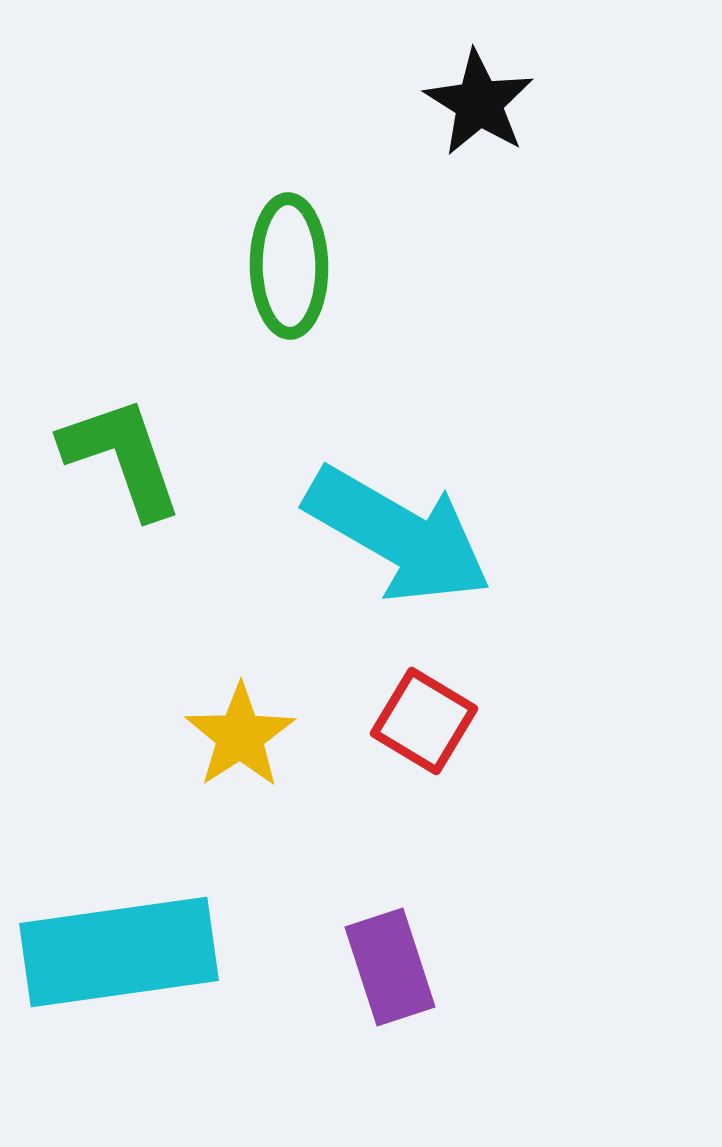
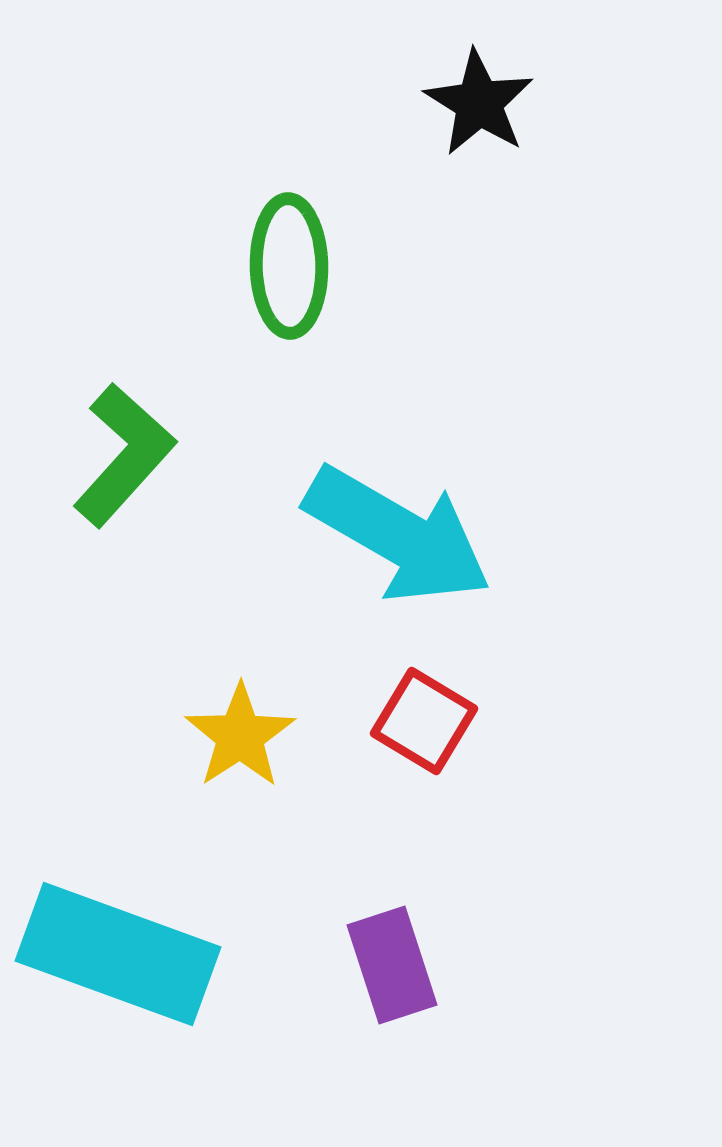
green L-shape: moved 2 px right, 2 px up; rotated 61 degrees clockwise
cyan rectangle: moved 1 px left, 2 px down; rotated 28 degrees clockwise
purple rectangle: moved 2 px right, 2 px up
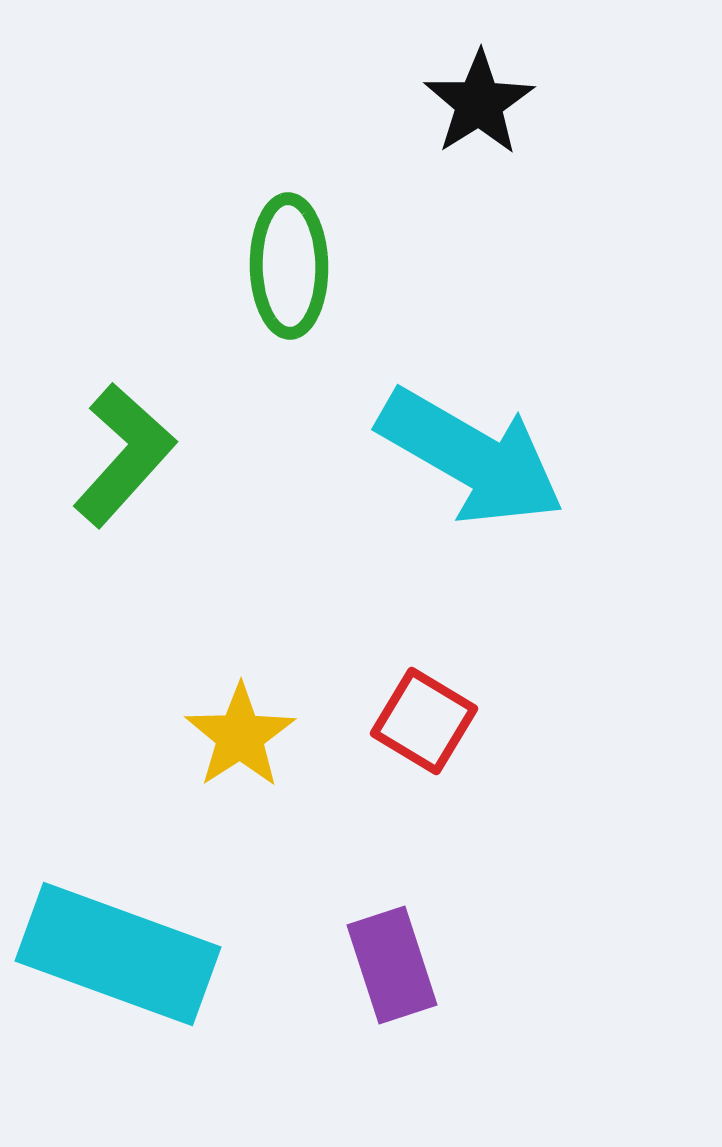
black star: rotated 8 degrees clockwise
cyan arrow: moved 73 px right, 78 px up
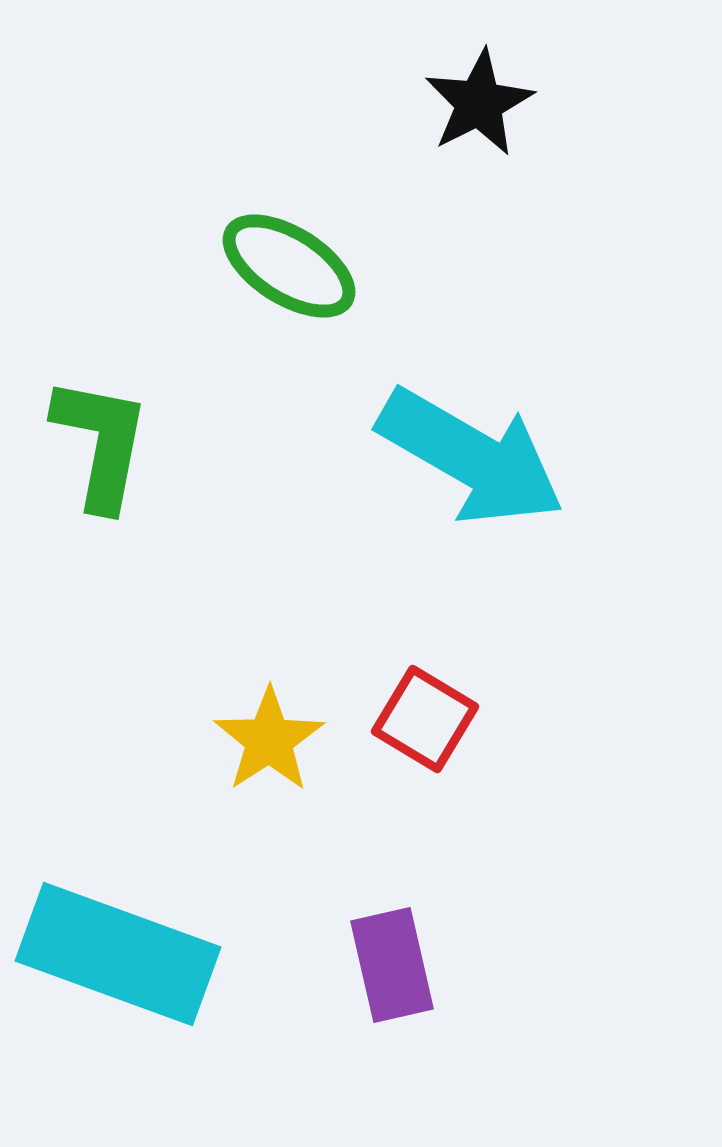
black star: rotated 5 degrees clockwise
green ellipse: rotated 57 degrees counterclockwise
green L-shape: moved 23 px left, 12 px up; rotated 31 degrees counterclockwise
red square: moved 1 px right, 2 px up
yellow star: moved 29 px right, 4 px down
purple rectangle: rotated 5 degrees clockwise
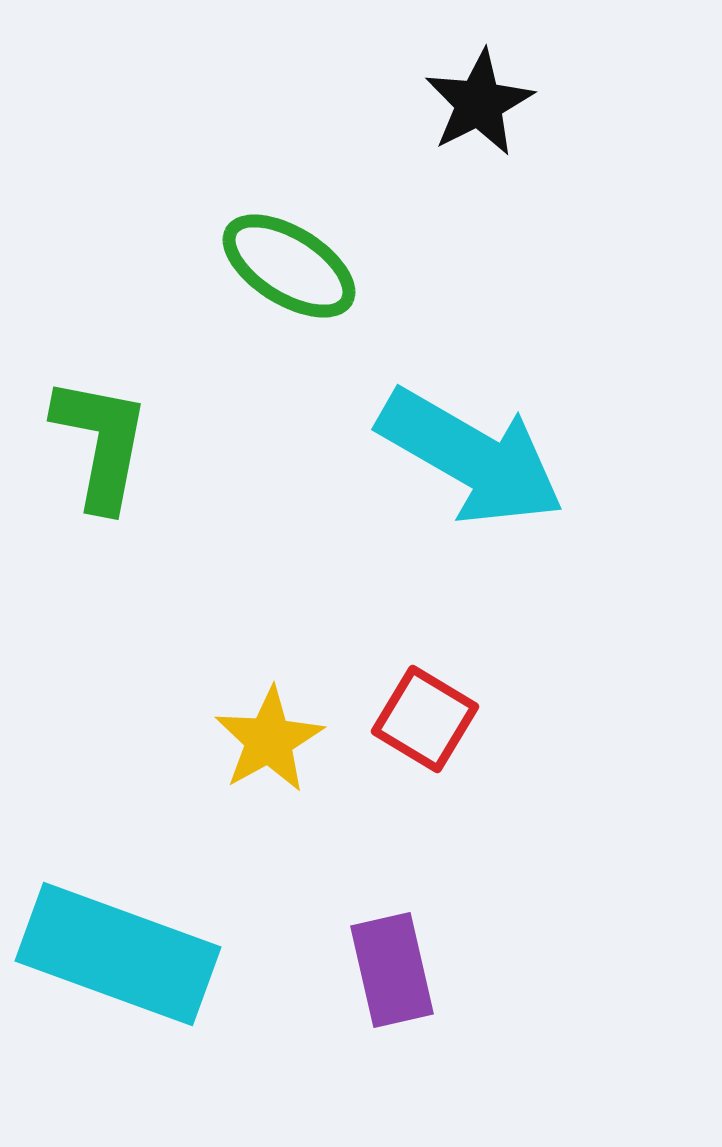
yellow star: rotated 4 degrees clockwise
purple rectangle: moved 5 px down
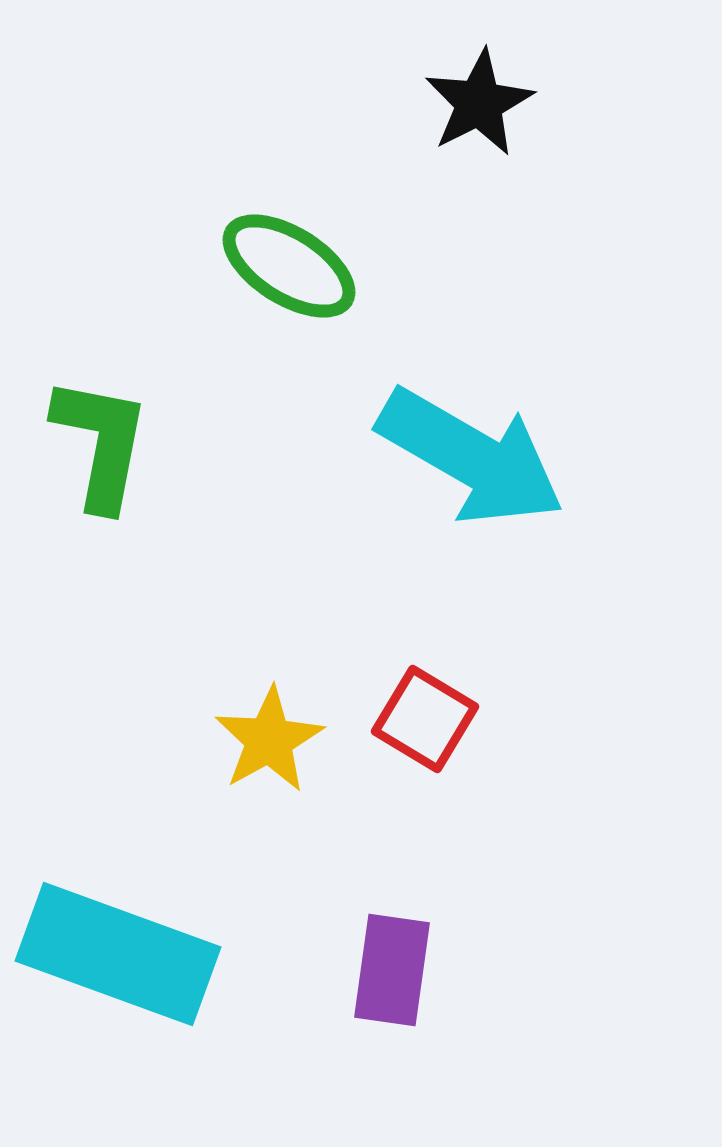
purple rectangle: rotated 21 degrees clockwise
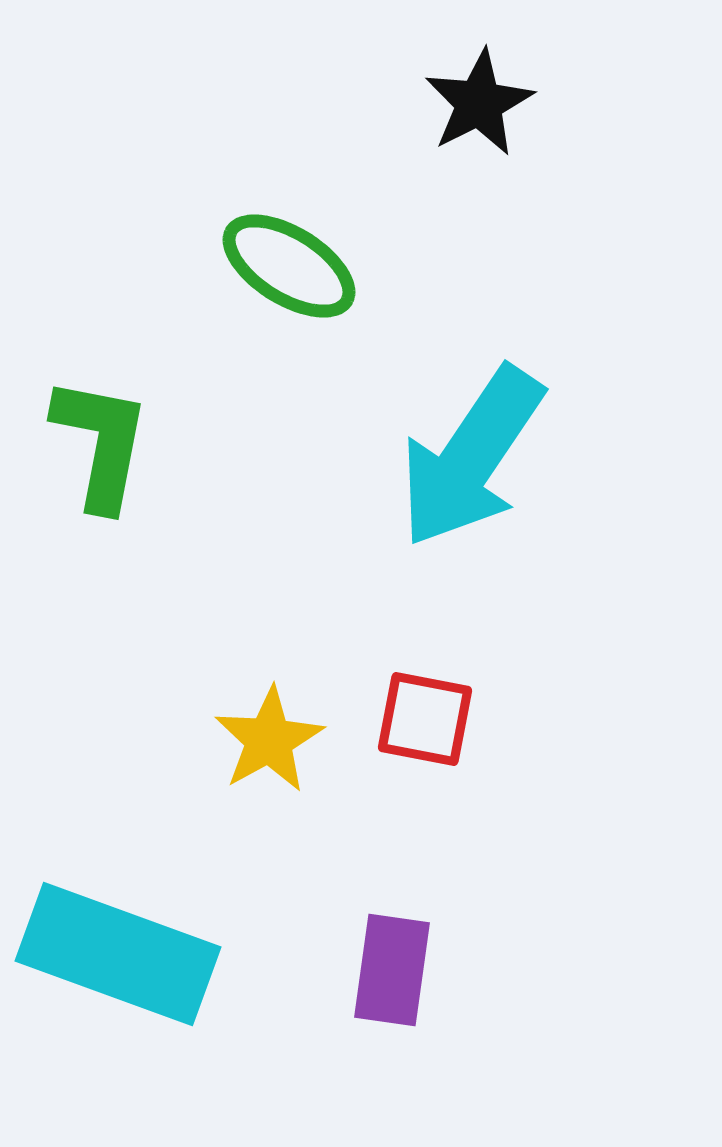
cyan arrow: rotated 94 degrees clockwise
red square: rotated 20 degrees counterclockwise
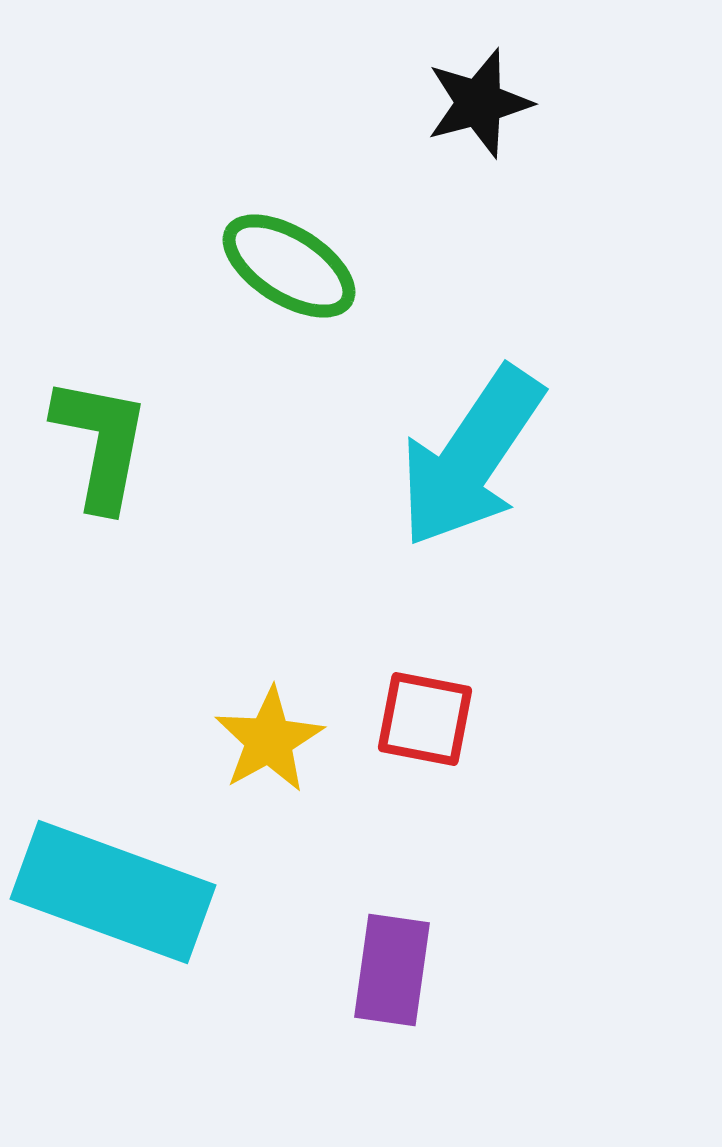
black star: rotated 12 degrees clockwise
cyan rectangle: moved 5 px left, 62 px up
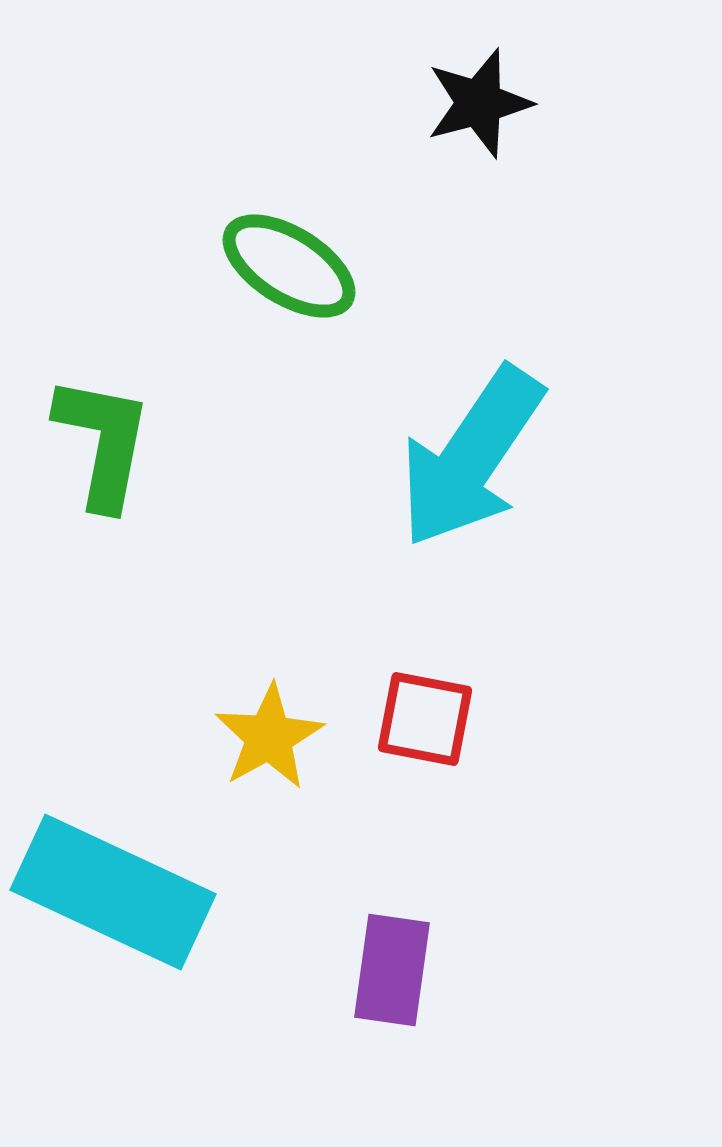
green L-shape: moved 2 px right, 1 px up
yellow star: moved 3 px up
cyan rectangle: rotated 5 degrees clockwise
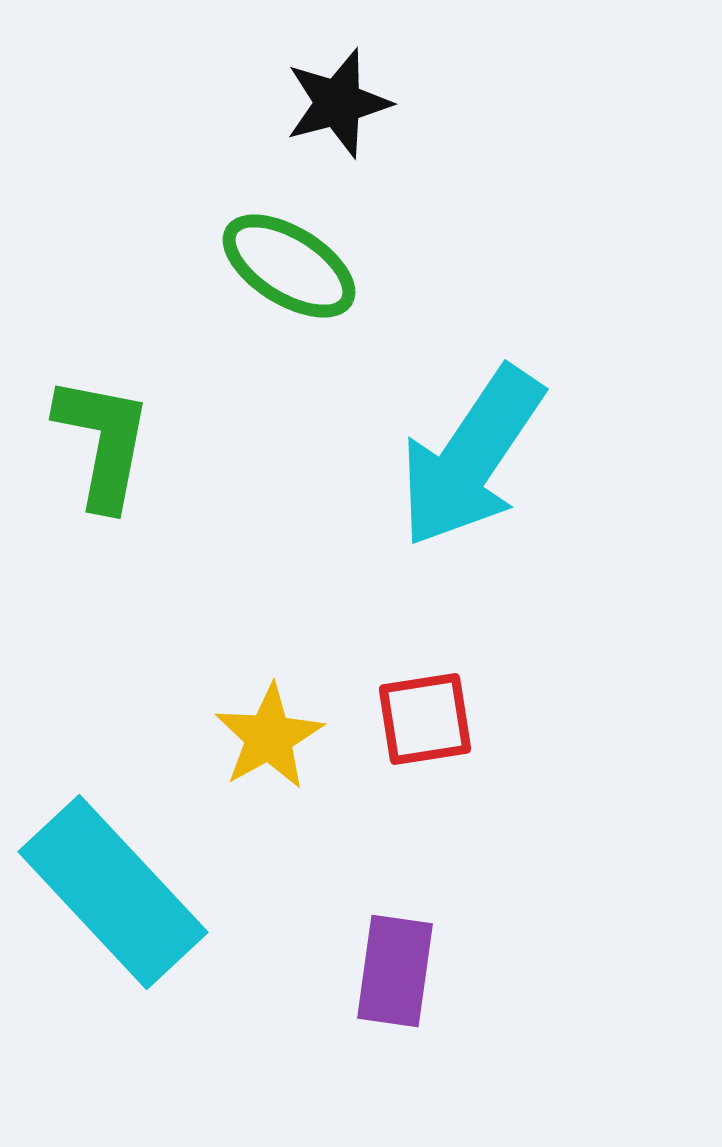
black star: moved 141 px left
red square: rotated 20 degrees counterclockwise
cyan rectangle: rotated 22 degrees clockwise
purple rectangle: moved 3 px right, 1 px down
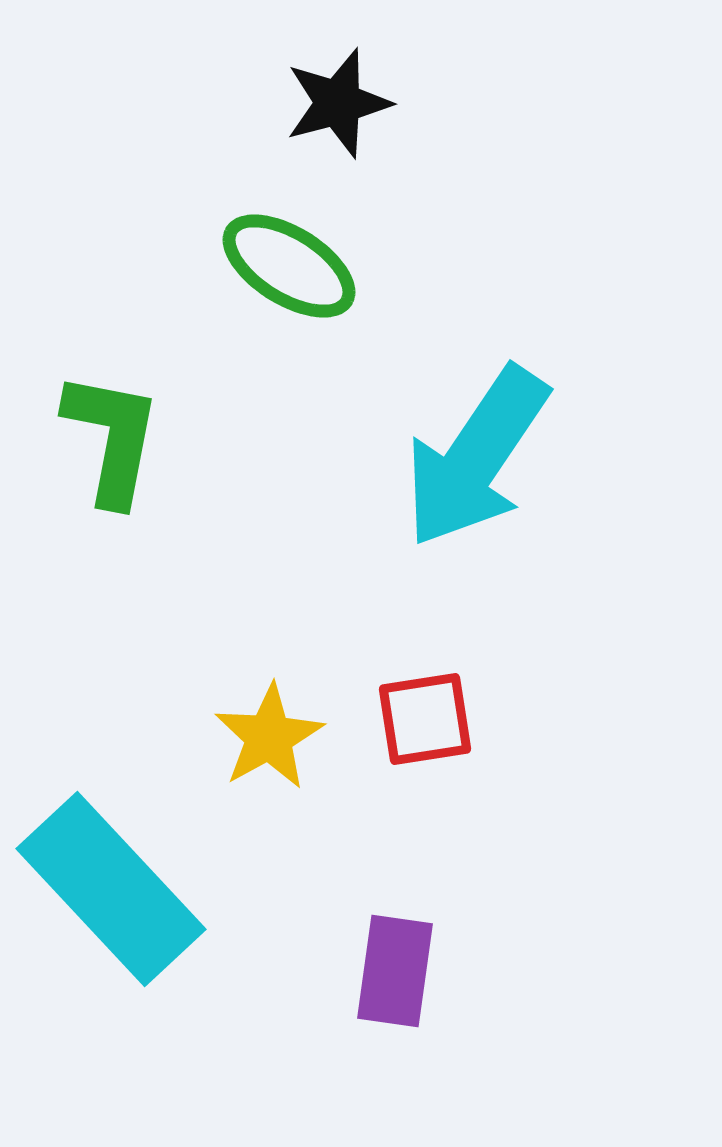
green L-shape: moved 9 px right, 4 px up
cyan arrow: moved 5 px right
cyan rectangle: moved 2 px left, 3 px up
